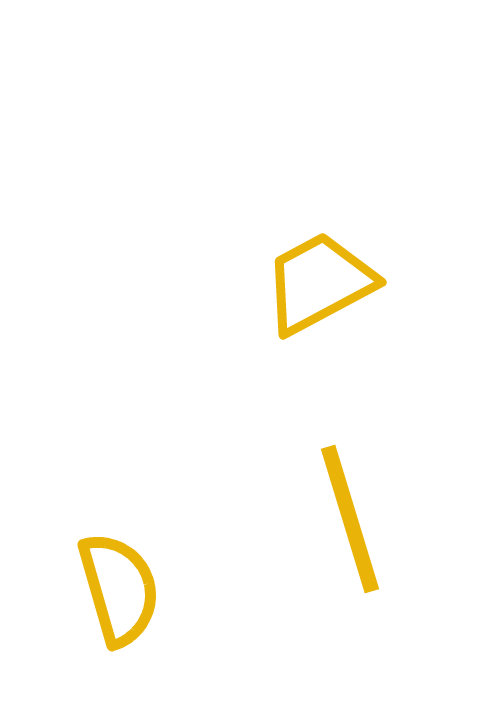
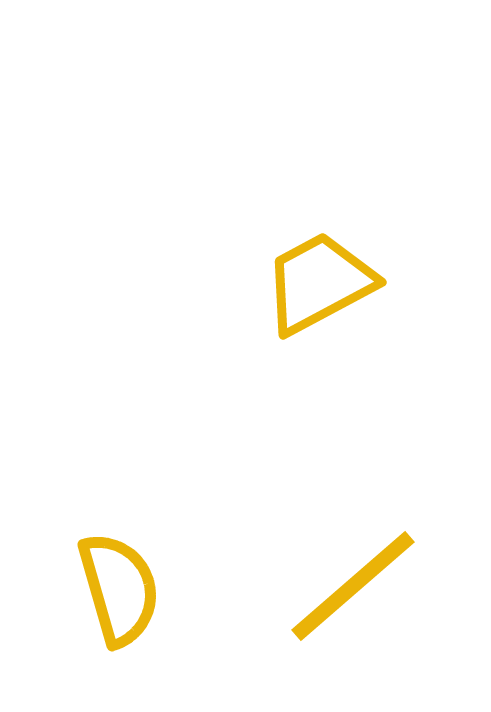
yellow line: moved 3 px right, 67 px down; rotated 66 degrees clockwise
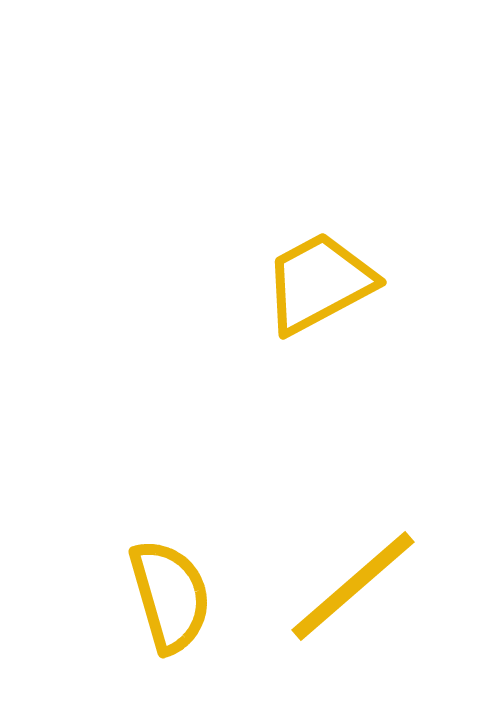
yellow semicircle: moved 51 px right, 7 px down
